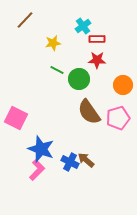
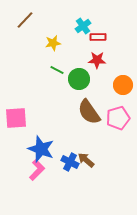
red rectangle: moved 1 px right, 2 px up
pink square: rotated 30 degrees counterclockwise
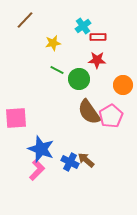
pink pentagon: moved 7 px left, 2 px up; rotated 15 degrees counterclockwise
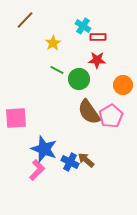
cyan cross: rotated 21 degrees counterclockwise
yellow star: rotated 21 degrees counterclockwise
blue star: moved 3 px right
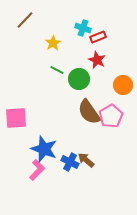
cyan cross: moved 2 px down; rotated 14 degrees counterclockwise
red rectangle: rotated 21 degrees counterclockwise
red star: rotated 24 degrees clockwise
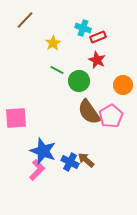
green circle: moved 2 px down
blue star: moved 1 px left, 2 px down
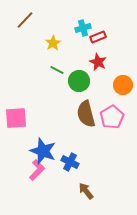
cyan cross: rotated 35 degrees counterclockwise
red star: moved 1 px right, 2 px down
brown semicircle: moved 3 px left, 2 px down; rotated 20 degrees clockwise
pink pentagon: moved 1 px right, 1 px down
brown arrow: moved 31 px down; rotated 12 degrees clockwise
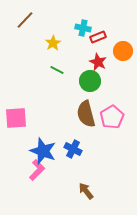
cyan cross: rotated 28 degrees clockwise
green circle: moved 11 px right
orange circle: moved 34 px up
blue cross: moved 3 px right, 13 px up
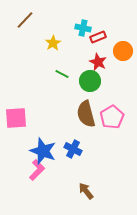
green line: moved 5 px right, 4 px down
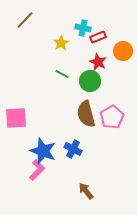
yellow star: moved 8 px right
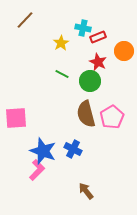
orange circle: moved 1 px right
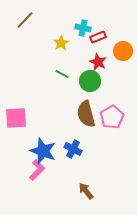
orange circle: moved 1 px left
